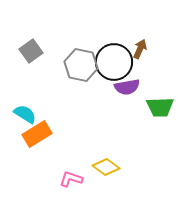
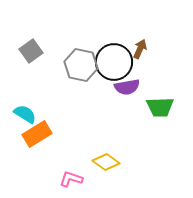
yellow diamond: moved 5 px up
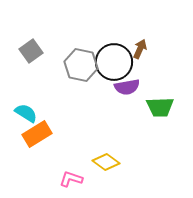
cyan semicircle: moved 1 px right, 1 px up
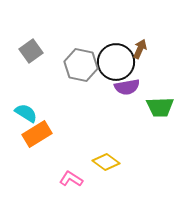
black circle: moved 2 px right
pink L-shape: rotated 15 degrees clockwise
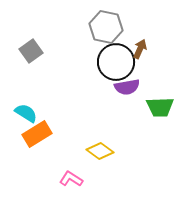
gray hexagon: moved 25 px right, 38 px up
yellow diamond: moved 6 px left, 11 px up
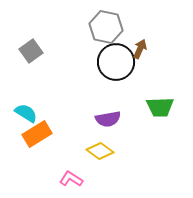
purple semicircle: moved 19 px left, 32 px down
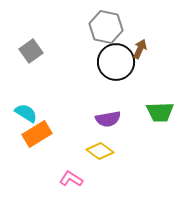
green trapezoid: moved 5 px down
